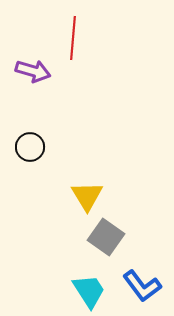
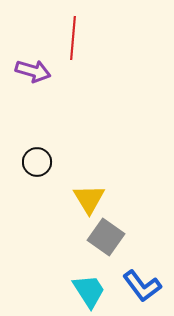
black circle: moved 7 px right, 15 px down
yellow triangle: moved 2 px right, 3 px down
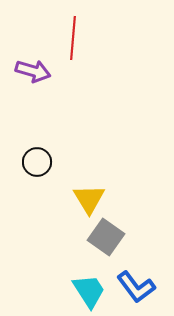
blue L-shape: moved 6 px left, 1 px down
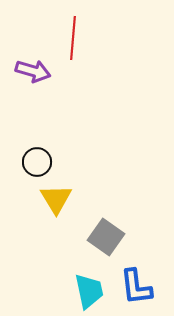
yellow triangle: moved 33 px left
blue L-shape: rotated 30 degrees clockwise
cyan trapezoid: rotated 21 degrees clockwise
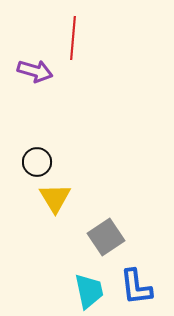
purple arrow: moved 2 px right
yellow triangle: moved 1 px left, 1 px up
gray square: rotated 21 degrees clockwise
